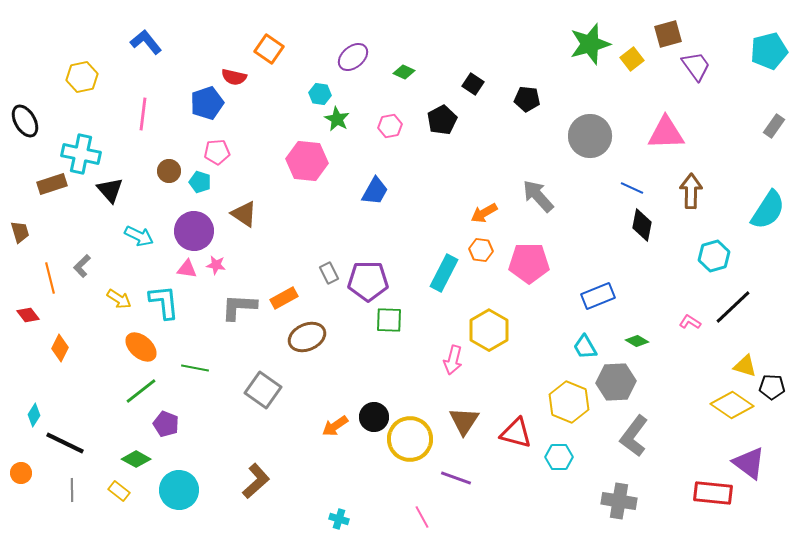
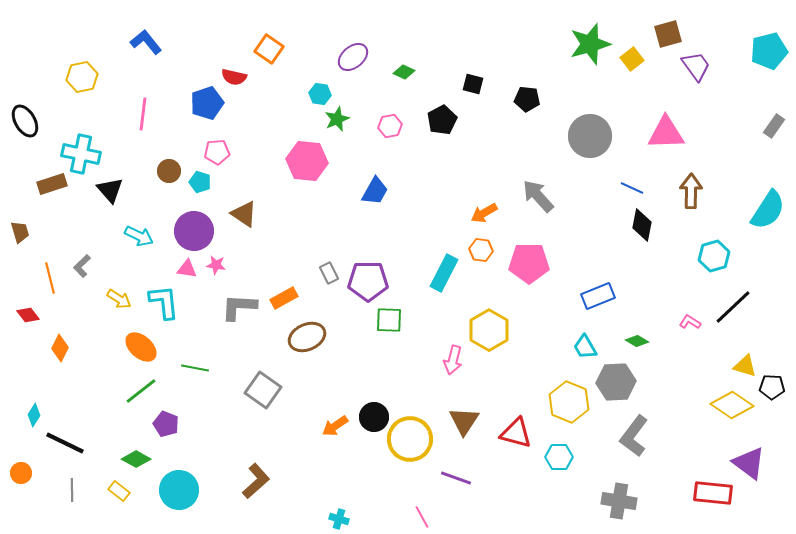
black square at (473, 84): rotated 20 degrees counterclockwise
green star at (337, 119): rotated 20 degrees clockwise
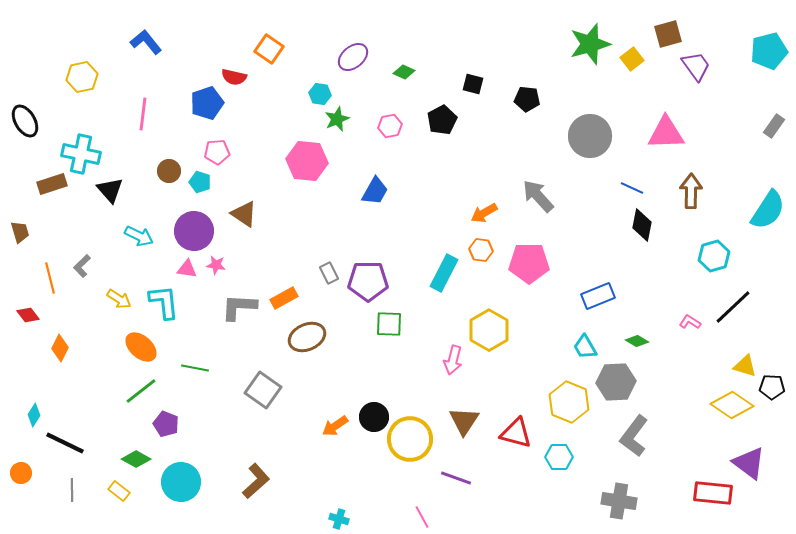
green square at (389, 320): moved 4 px down
cyan circle at (179, 490): moved 2 px right, 8 px up
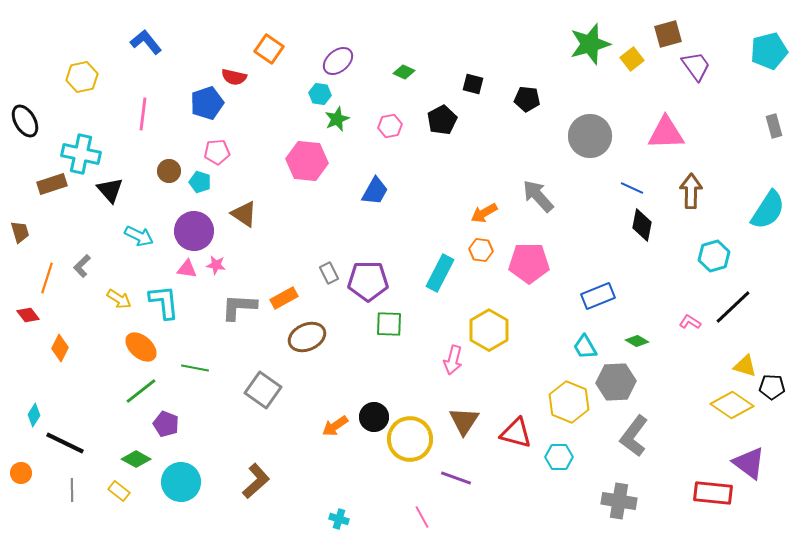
purple ellipse at (353, 57): moved 15 px left, 4 px down
gray rectangle at (774, 126): rotated 50 degrees counterclockwise
cyan rectangle at (444, 273): moved 4 px left
orange line at (50, 278): moved 3 px left; rotated 32 degrees clockwise
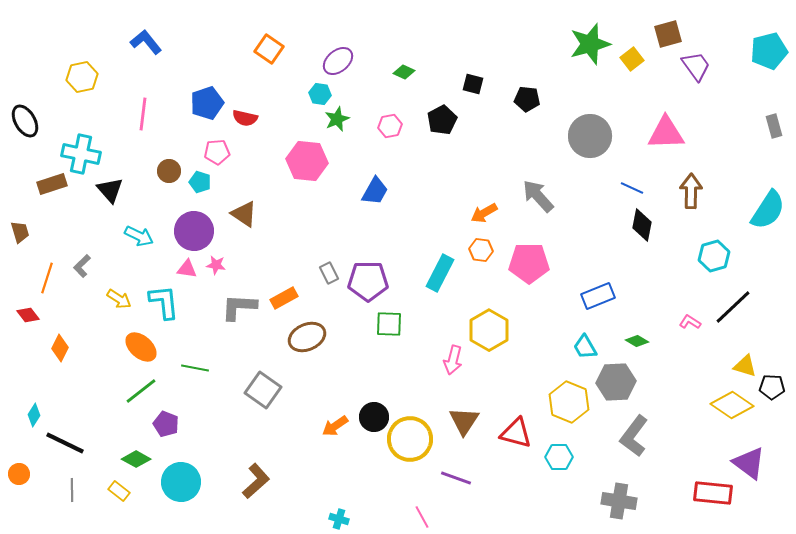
red semicircle at (234, 77): moved 11 px right, 41 px down
orange circle at (21, 473): moved 2 px left, 1 px down
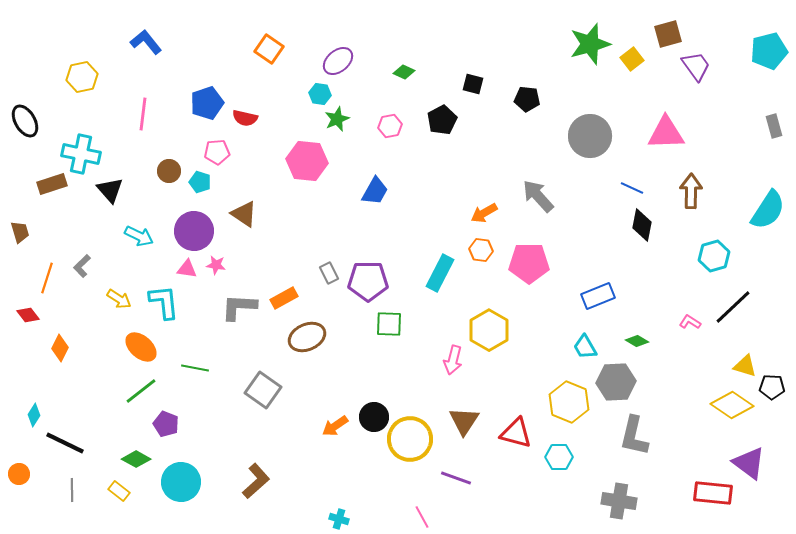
gray L-shape at (634, 436): rotated 24 degrees counterclockwise
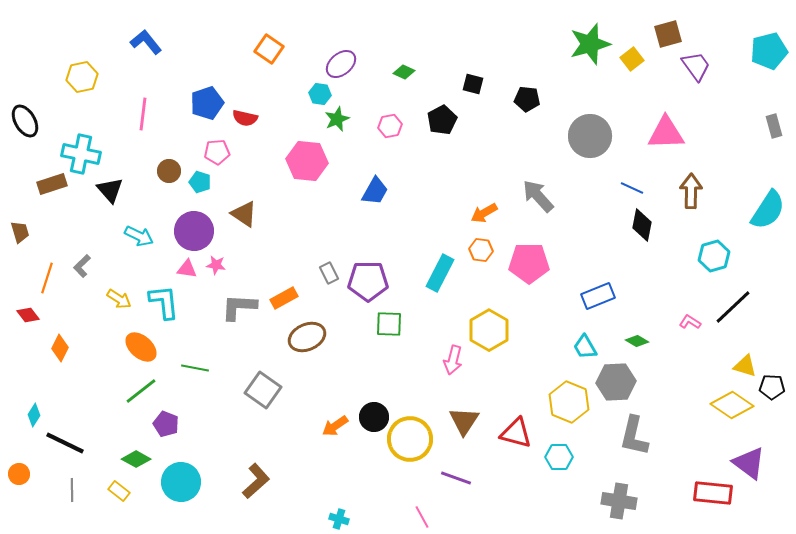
purple ellipse at (338, 61): moved 3 px right, 3 px down
